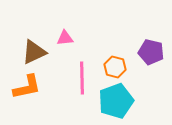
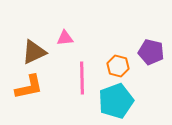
orange hexagon: moved 3 px right, 1 px up
orange L-shape: moved 2 px right
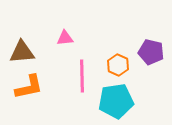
brown triangle: moved 12 px left; rotated 20 degrees clockwise
orange hexagon: moved 1 px up; rotated 10 degrees clockwise
pink line: moved 2 px up
cyan pentagon: rotated 12 degrees clockwise
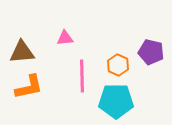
cyan pentagon: rotated 8 degrees clockwise
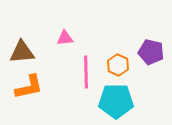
pink line: moved 4 px right, 4 px up
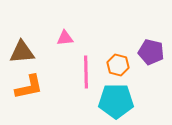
orange hexagon: rotated 10 degrees counterclockwise
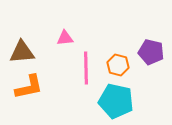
pink line: moved 4 px up
cyan pentagon: rotated 12 degrees clockwise
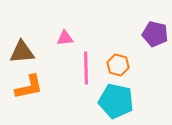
purple pentagon: moved 4 px right, 18 px up
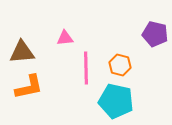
orange hexagon: moved 2 px right
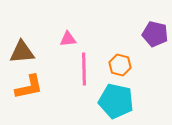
pink triangle: moved 3 px right, 1 px down
pink line: moved 2 px left, 1 px down
